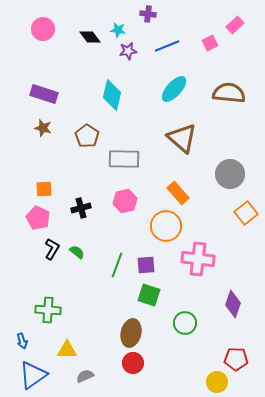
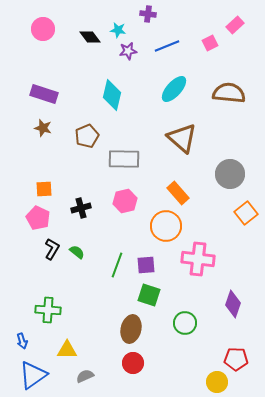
brown pentagon at (87, 136): rotated 15 degrees clockwise
brown ellipse at (131, 333): moved 4 px up
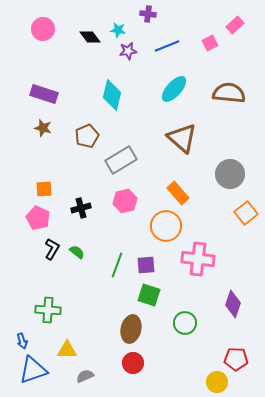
gray rectangle at (124, 159): moved 3 px left, 1 px down; rotated 32 degrees counterclockwise
blue triangle at (33, 375): moved 5 px up; rotated 16 degrees clockwise
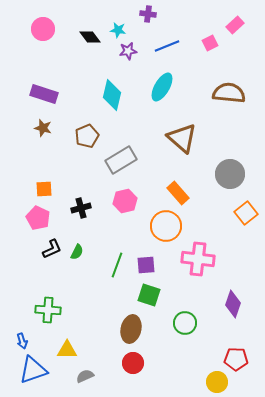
cyan ellipse at (174, 89): moved 12 px left, 2 px up; rotated 12 degrees counterclockwise
black L-shape at (52, 249): rotated 35 degrees clockwise
green semicircle at (77, 252): rotated 77 degrees clockwise
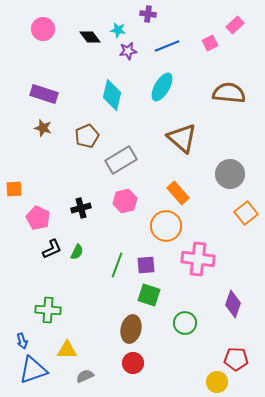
orange square at (44, 189): moved 30 px left
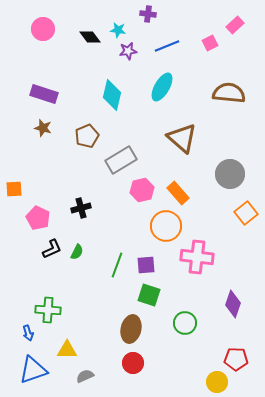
pink hexagon at (125, 201): moved 17 px right, 11 px up
pink cross at (198, 259): moved 1 px left, 2 px up
blue arrow at (22, 341): moved 6 px right, 8 px up
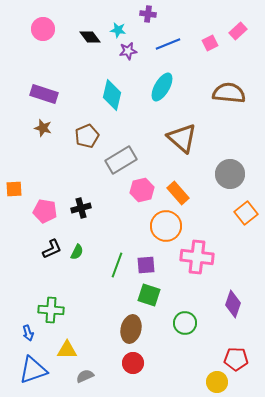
pink rectangle at (235, 25): moved 3 px right, 6 px down
blue line at (167, 46): moved 1 px right, 2 px up
pink pentagon at (38, 218): moved 7 px right, 7 px up; rotated 15 degrees counterclockwise
green cross at (48, 310): moved 3 px right
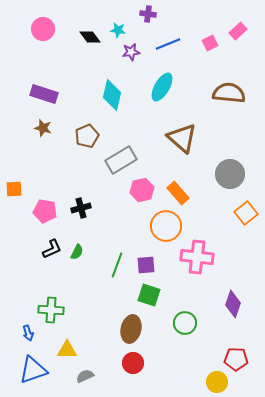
purple star at (128, 51): moved 3 px right, 1 px down
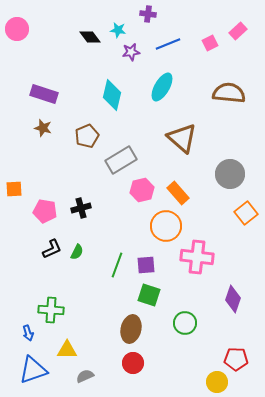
pink circle at (43, 29): moved 26 px left
purple diamond at (233, 304): moved 5 px up
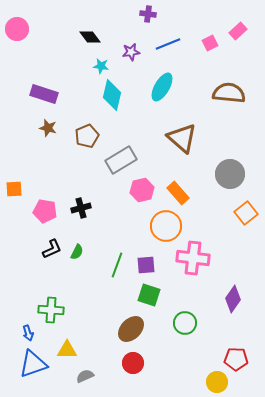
cyan star at (118, 30): moved 17 px left, 36 px down
brown star at (43, 128): moved 5 px right
pink cross at (197, 257): moved 4 px left, 1 px down
purple diamond at (233, 299): rotated 16 degrees clockwise
brown ellipse at (131, 329): rotated 32 degrees clockwise
blue triangle at (33, 370): moved 6 px up
